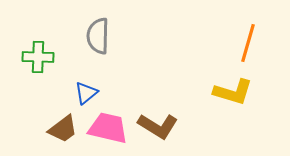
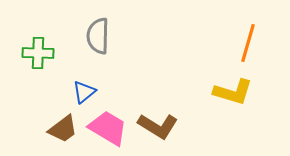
green cross: moved 4 px up
blue triangle: moved 2 px left, 1 px up
pink trapezoid: rotated 18 degrees clockwise
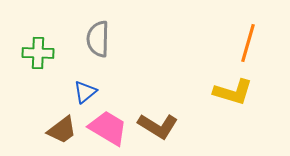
gray semicircle: moved 3 px down
blue triangle: moved 1 px right
brown trapezoid: moved 1 px left, 1 px down
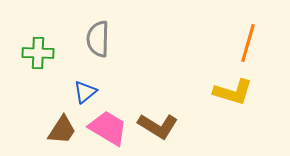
brown trapezoid: rotated 20 degrees counterclockwise
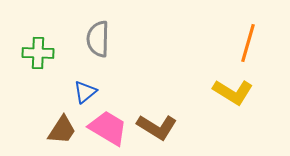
yellow L-shape: rotated 15 degrees clockwise
brown L-shape: moved 1 px left, 1 px down
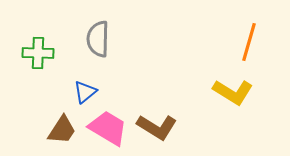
orange line: moved 1 px right, 1 px up
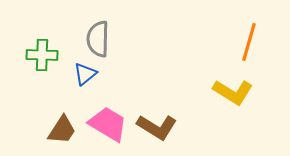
green cross: moved 4 px right, 2 px down
blue triangle: moved 18 px up
pink trapezoid: moved 4 px up
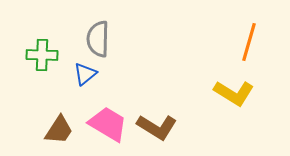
yellow L-shape: moved 1 px right, 1 px down
brown trapezoid: moved 3 px left
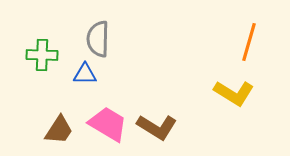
blue triangle: rotated 40 degrees clockwise
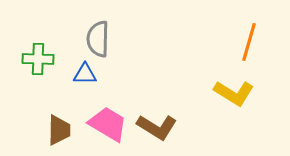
green cross: moved 4 px left, 4 px down
brown trapezoid: rotated 32 degrees counterclockwise
